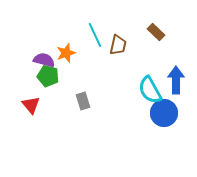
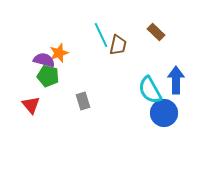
cyan line: moved 6 px right
orange star: moved 7 px left
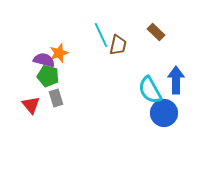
gray rectangle: moved 27 px left, 3 px up
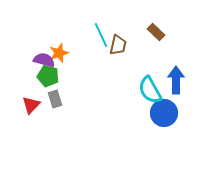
gray rectangle: moved 1 px left, 1 px down
red triangle: rotated 24 degrees clockwise
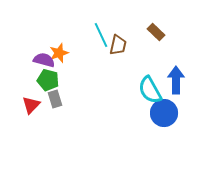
green pentagon: moved 4 px down
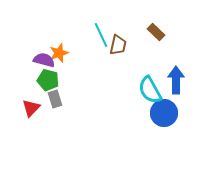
red triangle: moved 3 px down
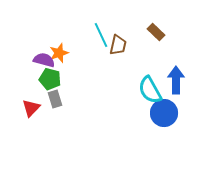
green pentagon: moved 2 px right, 1 px up
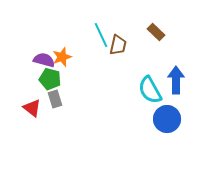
orange star: moved 3 px right, 4 px down
red triangle: moved 1 px right; rotated 36 degrees counterclockwise
blue circle: moved 3 px right, 6 px down
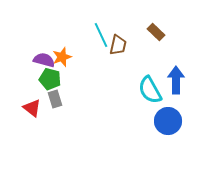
blue circle: moved 1 px right, 2 px down
